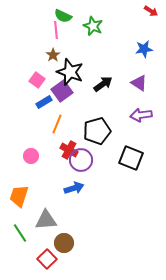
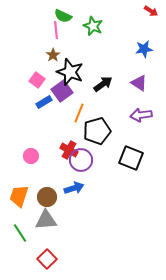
orange line: moved 22 px right, 11 px up
brown circle: moved 17 px left, 46 px up
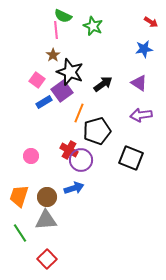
red arrow: moved 11 px down
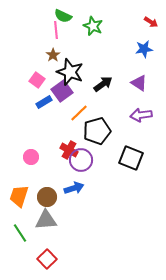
orange line: rotated 24 degrees clockwise
pink circle: moved 1 px down
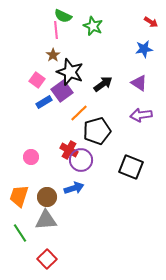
black square: moved 9 px down
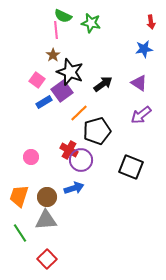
red arrow: rotated 48 degrees clockwise
green star: moved 2 px left, 3 px up; rotated 12 degrees counterclockwise
purple arrow: rotated 30 degrees counterclockwise
